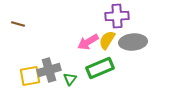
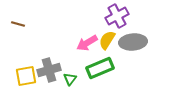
purple cross: rotated 25 degrees counterclockwise
pink arrow: moved 1 px left, 1 px down
yellow square: moved 4 px left
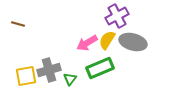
gray ellipse: rotated 20 degrees clockwise
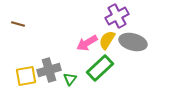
green rectangle: rotated 20 degrees counterclockwise
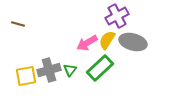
green triangle: moved 9 px up
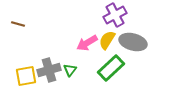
purple cross: moved 2 px left, 1 px up
green rectangle: moved 11 px right
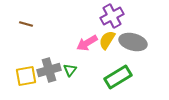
purple cross: moved 3 px left, 1 px down
brown line: moved 8 px right
green rectangle: moved 7 px right, 9 px down; rotated 12 degrees clockwise
